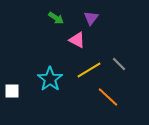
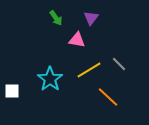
green arrow: rotated 21 degrees clockwise
pink triangle: rotated 18 degrees counterclockwise
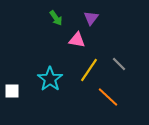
yellow line: rotated 25 degrees counterclockwise
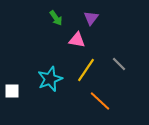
yellow line: moved 3 px left
cyan star: rotated 15 degrees clockwise
orange line: moved 8 px left, 4 px down
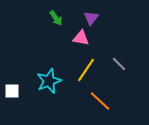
pink triangle: moved 4 px right, 2 px up
cyan star: moved 1 px left, 2 px down
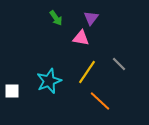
yellow line: moved 1 px right, 2 px down
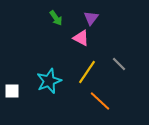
pink triangle: rotated 18 degrees clockwise
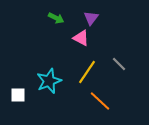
green arrow: rotated 28 degrees counterclockwise
white square: moved 6 px right, 4 px down
